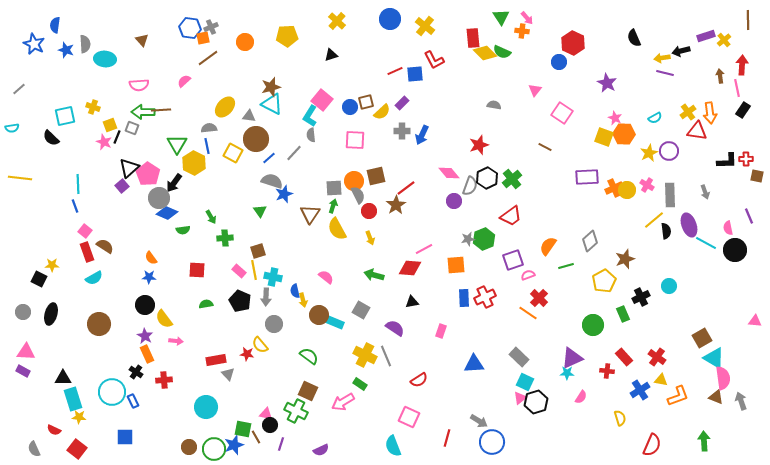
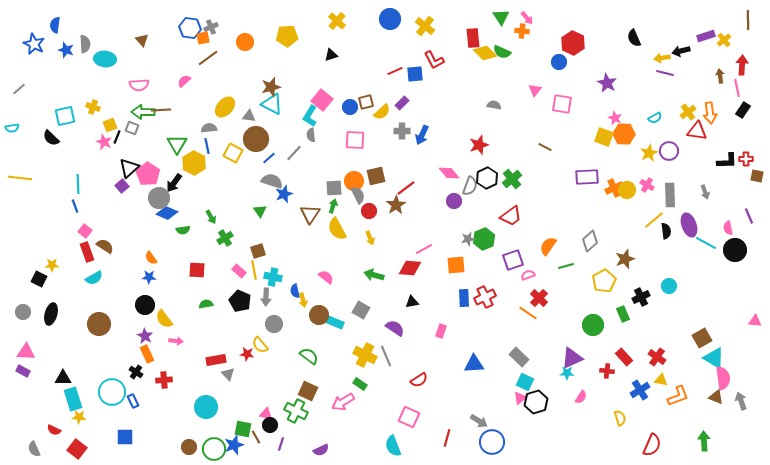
pink square at (562, 113): moved 9 px up; rotated 25 degrees counterclockwise
green cross at (225, 238): rotated 28 degrees counterclockwise
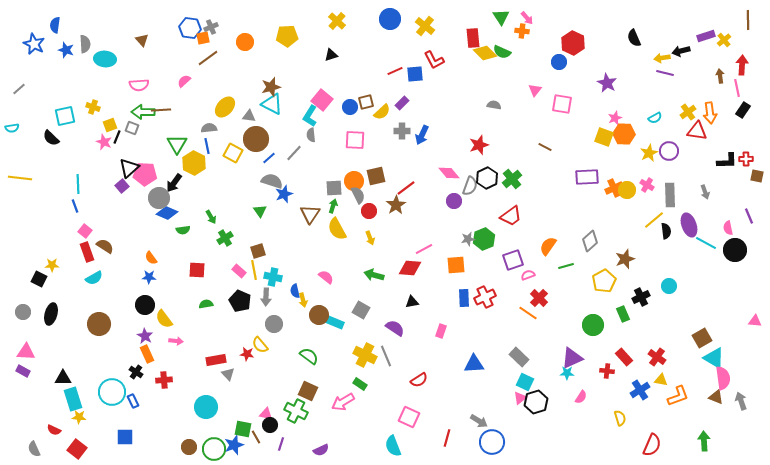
pink star at (615, 118): rotated 24 degrees clockwise
pink pentagon at (148, 174): moved 3 px left; rotated 30 degrees counterclockwise
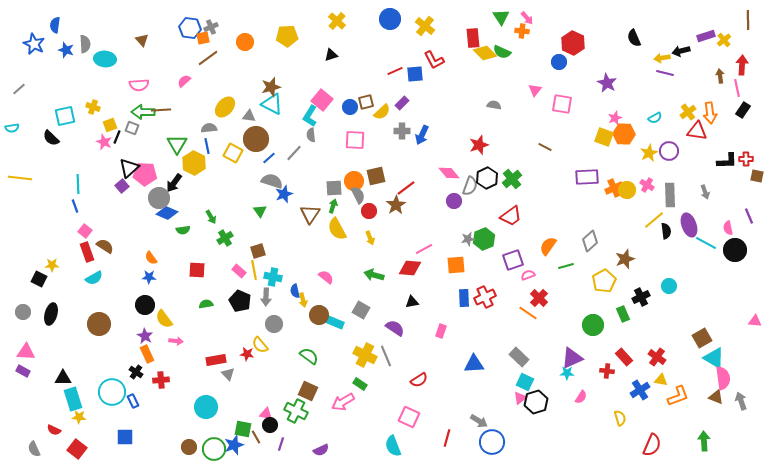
red cross at (164, 380): moved 3 px left
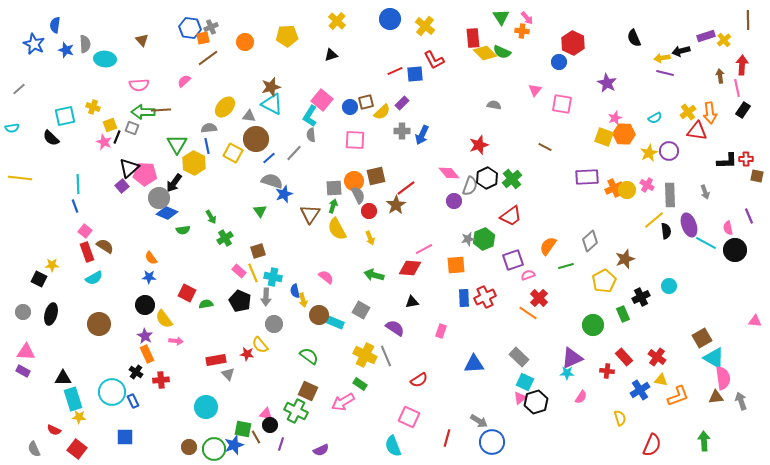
red square at (197, 270): moved 10 px left, 23 px down; rotated 24 degrees clockwise
yellow line at (254, 270): moved 1 px left, 3 px down; rotated 12 degrees counterclockwise
brown triangle at (716, 397): rotated 28 degrees counterclockwise
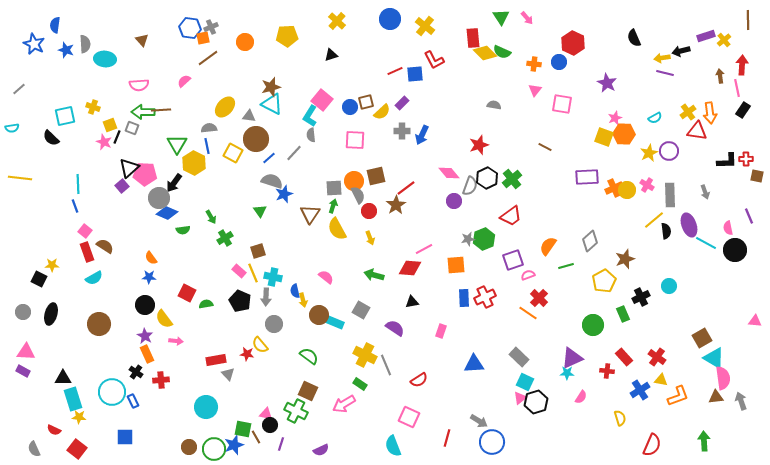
orange cross at (522, 31): moved 12 px right, 33 px down
gray line at (386, 356): moved 9 px down
pink arrow at (343, 402): moved 1 px right, 2 px down
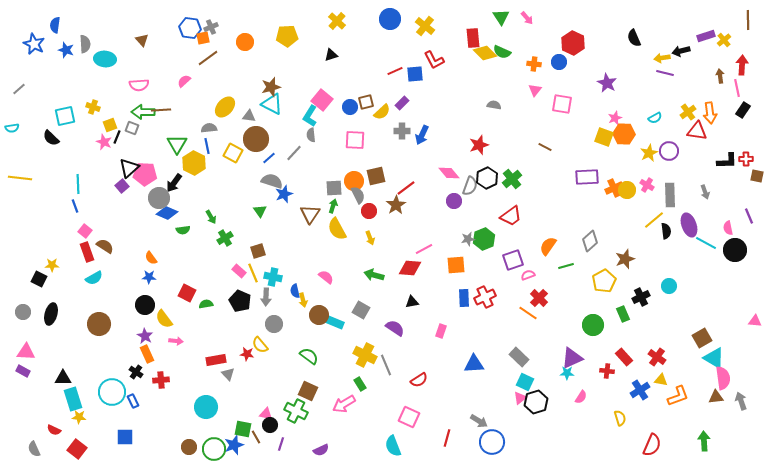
green rectangle at (360, 384): rotated 24 degrees clockwise
